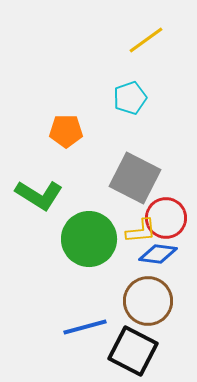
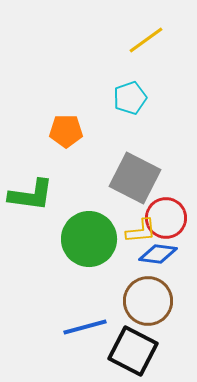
green L-shape: moved 8 px left; rotated 24 degrees counterclockwise
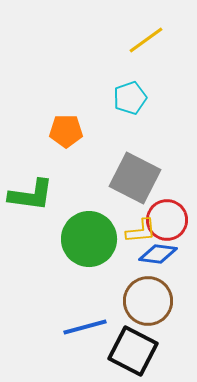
red circle: moved 1 px right, 2 px down
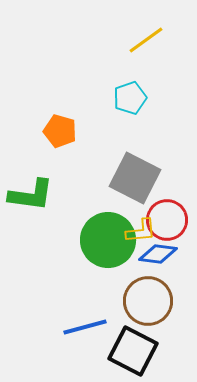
orange pentagon: moved 6 px left; rotated 16 degrees clockwise
green circle: moved 19 px right, 1 px down
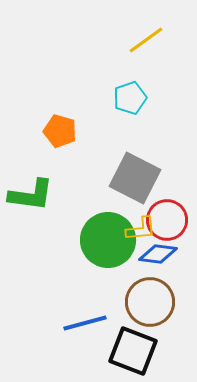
yellow L-shape: moved 2 px up
brown circle: moved 2 px right, 1 px down
blue line: moved 4 px up
black square: rotated 6 degrees counterclockwise
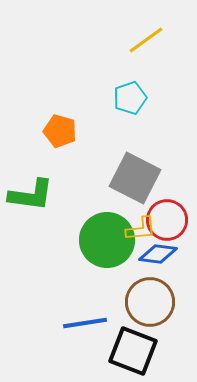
green circle: moved 1 px left
blue line: rotated 6 degrees clockwise
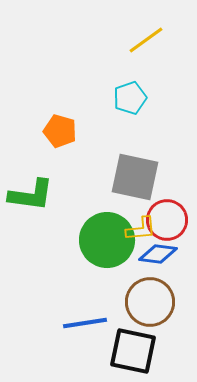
gray square: moved 1 px up; rotated 15 degrees counterclockwise
black square: rotated 9 degrees counterclockwise
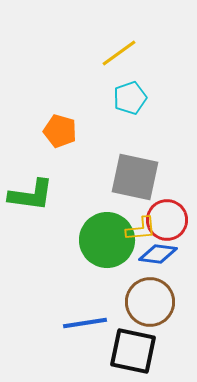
yellow line: moved 27 px left, 13 px down
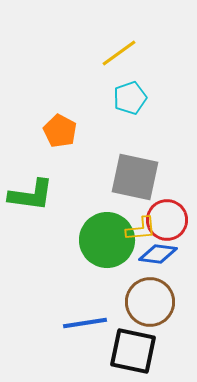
orange pentagon: rotated 12 degrees clockwise
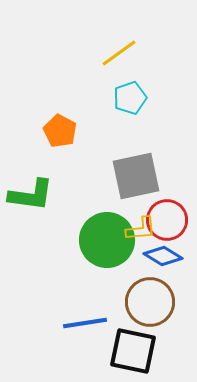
gray square: moved 1 px right, 1 px up; rotated 24 degrees counterclockwise
blue diamond: moved 5 px right, 2 px down; rotated 24 degrees clockwise
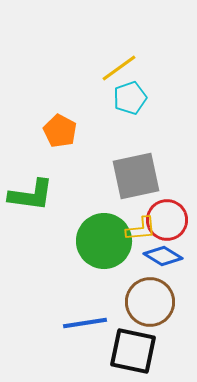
yellow line: moved 15 px down
green circle: moved 3 px left, 1 px down
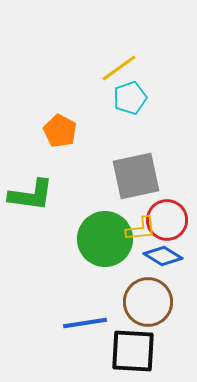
green circle: moved 1 px right, 2 px up
brown circle: moved 2 px left
black square: rotated 9 degrees counterclockwise
